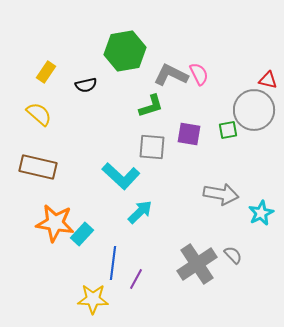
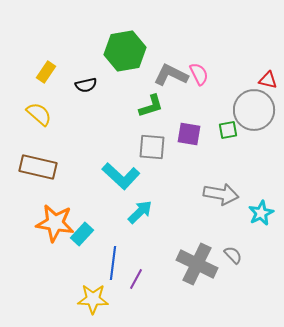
gray cross: rotated 30 degrees counterclockwise
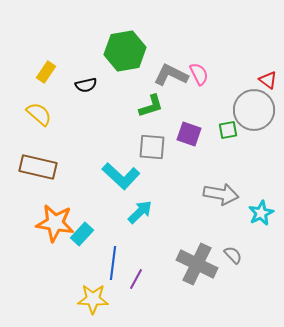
red triangle: rotated 24 degrees clockwise
purple square: rotated 10 degrees clockwise
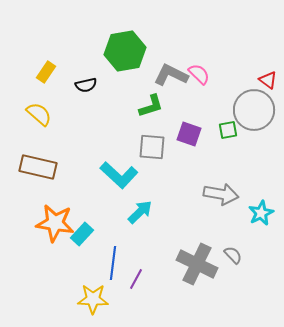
pink semicircle: rotated 20 degrees counterclockwise
cyan L-shape: moved 2 px left, 1 px up
